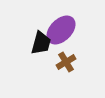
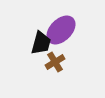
brown cross: moved 11 px left
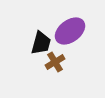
purple ellipse: moved 9 px right, 1 px down; rotated 8 degrees clockwise
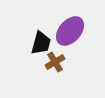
purple ellipse: rotated 12 degrees counterclockwise
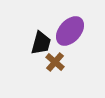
brown cross: rotated 18 degrees counterclockwise
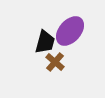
black trapezoid: moved 4 px right, 1 px up
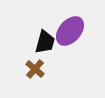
brown cross: moved 20 px left, 7 px down
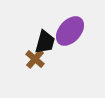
brown cross: moved 10 px up
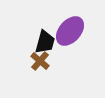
brown cross: moved 5 px right, 2 px down
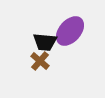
black trapezoid: rotated 80 degrees clockwise
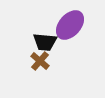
purple ellipse: moved 6 px up
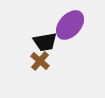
black trapezoid: rotated 15 degrees counterclockwise
